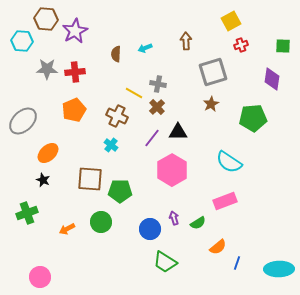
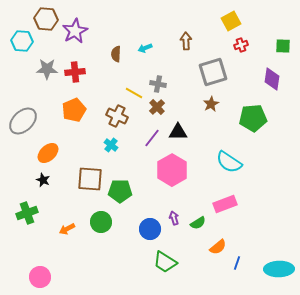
pink rectangle at (225, 201): moved 3 px down
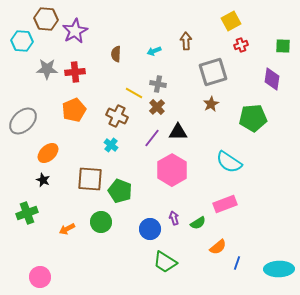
cyan arrow at (145, 48): moved 9 px right, 3 px down
green pentagon at (120, 191): rotated 20 degrees clockwise
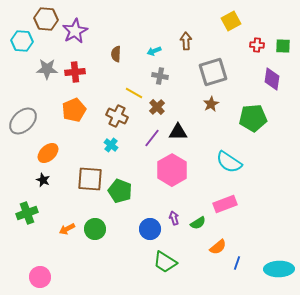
red cross at (241, 45): moved 16 px right; rotated 24 degrees clockwise
gray cross at (158, 84): moved 2 px right, 8 px up
green circle at (101, 222): moved 6 px left, 7 px down
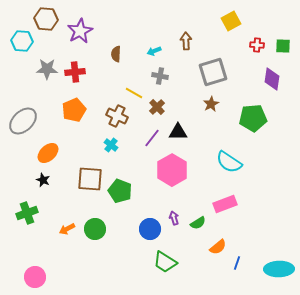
purple star at (75, 31): moved 5 px right
pink circle at (40, 277): moved 5 px left
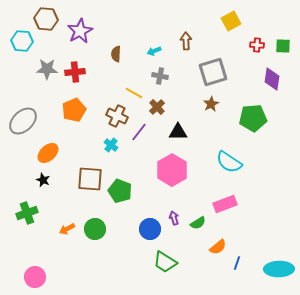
purple line at (152, 138): moved 13 px left, 6 px up
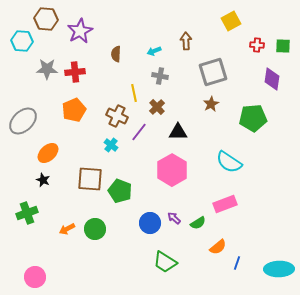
yellow line at (134, 93): rotated 48 degrees clockwise
purple arrow at (174, 218): rotated 32 degrees counterclockwise
blue circle at (150, 229): moved 6 px up
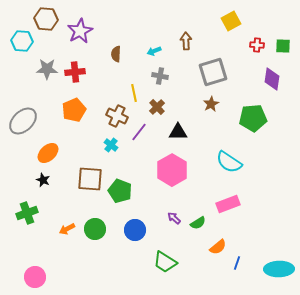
pink rectangle at (225, 204): moved 3 px right
blue circle at (150, 223): moved 15 px left, 7 px down
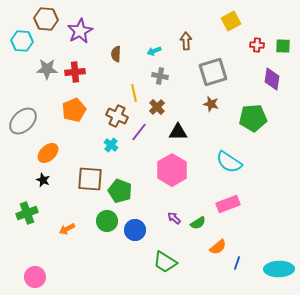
brown star at (211, 104): rotated 28 degrees counterclockwise
green circle at (95, 229): moved 12 px right, 8 px up
